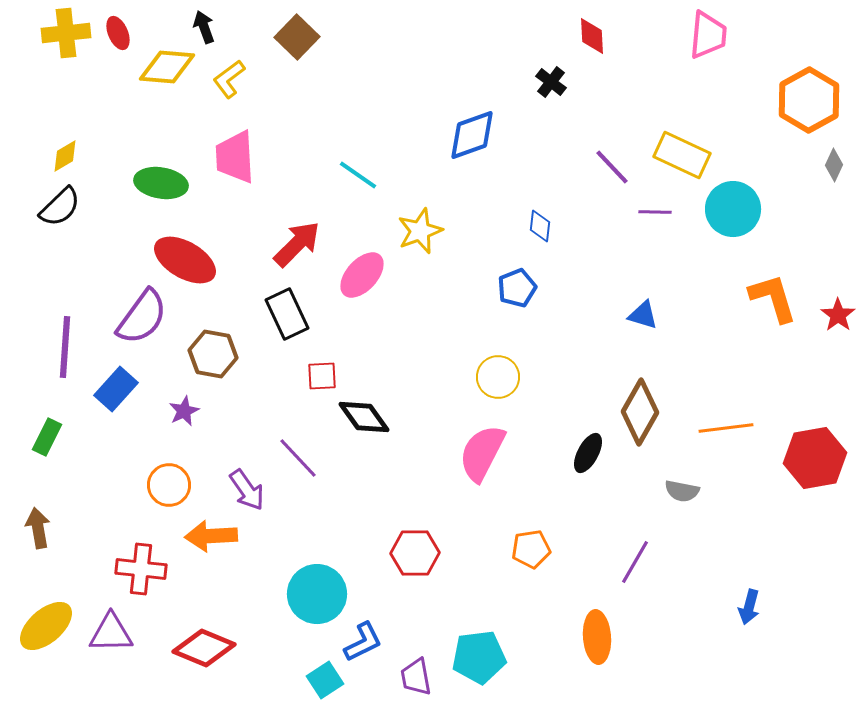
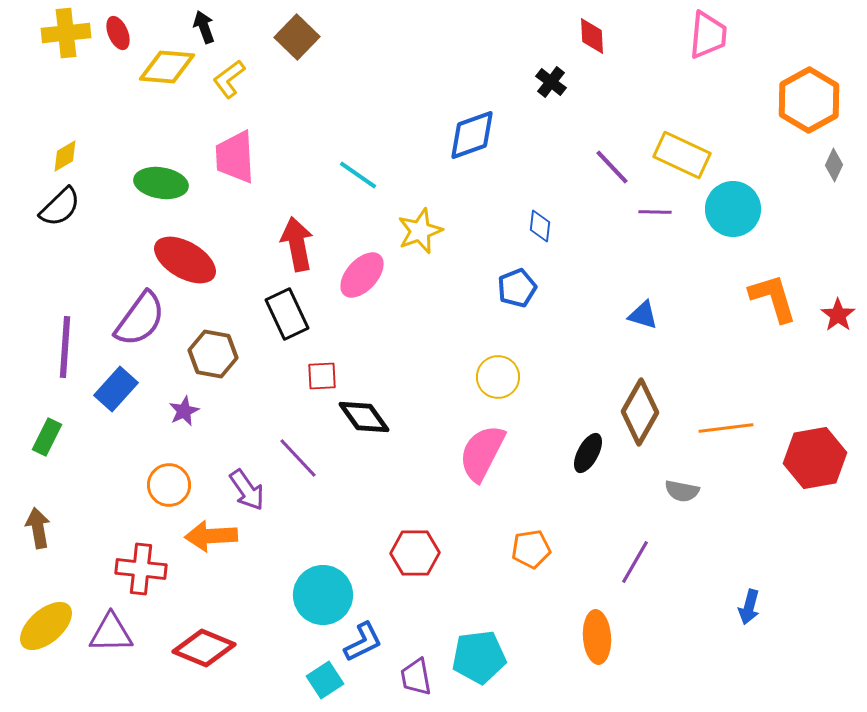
red arrow at (297, 244): rotated 56 degrees counterclockwise
purple semicircle at (142, 317): moved 2 px left, 2 px down
cyan circle at (317, 594): moved 6 px right, 1 px down
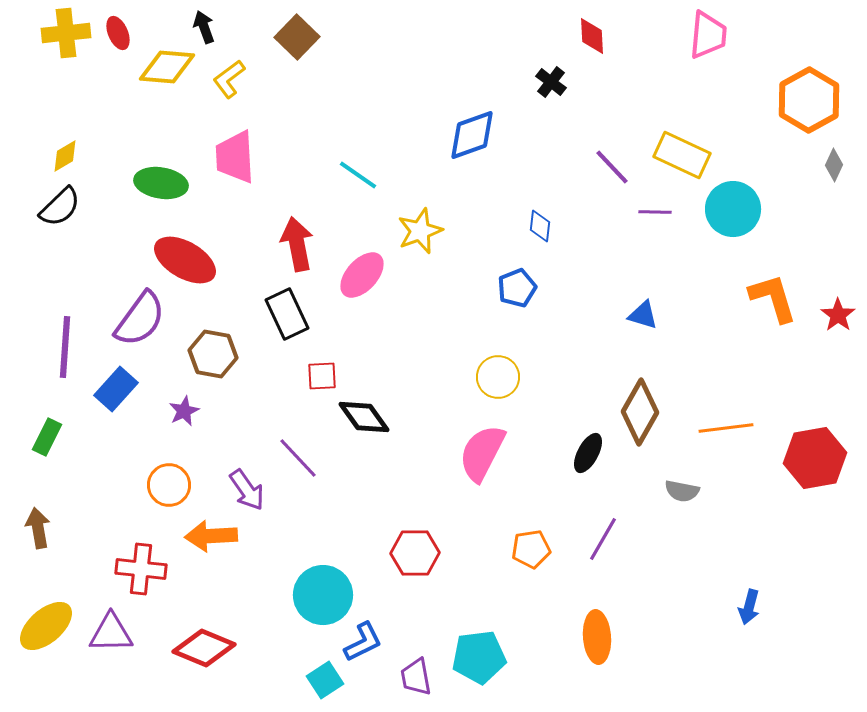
purple line at (635, 562): moved 32 px left, 23 px up
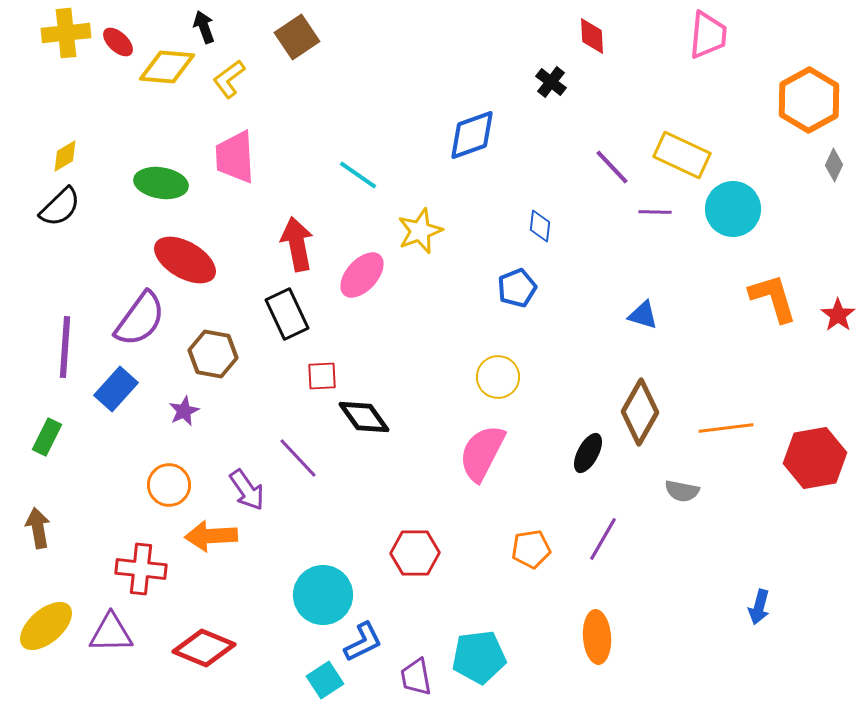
red ellipse at (118, 33): moved 9 px down; rotated 24 degrees counterclockwise
brown square at (297, 37): rotated 12 degrees clockwise
blue arrow at (749, 607): moved 10 px right
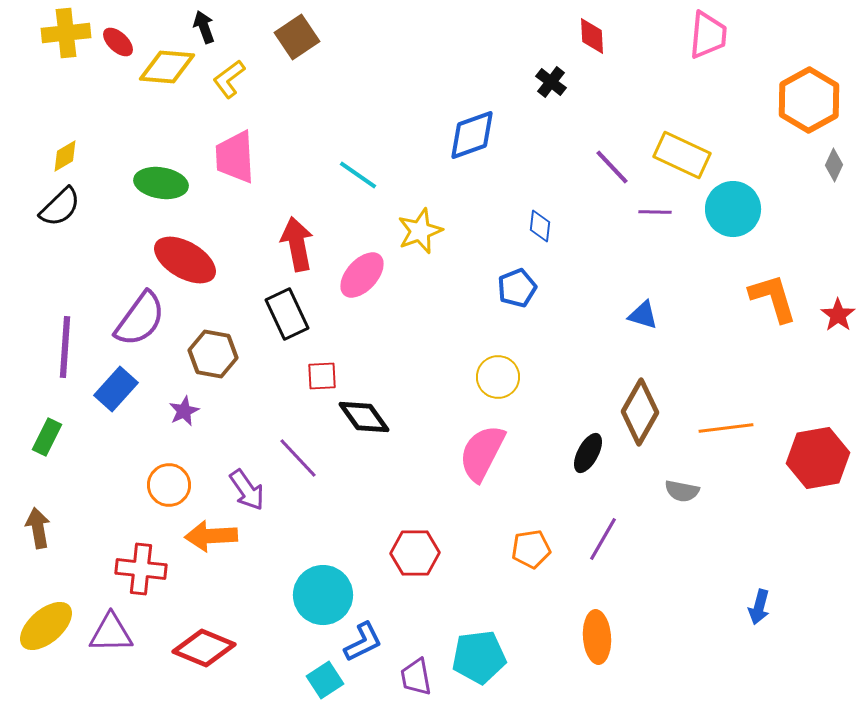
red hexagon at (815, 458): moved 3 px right
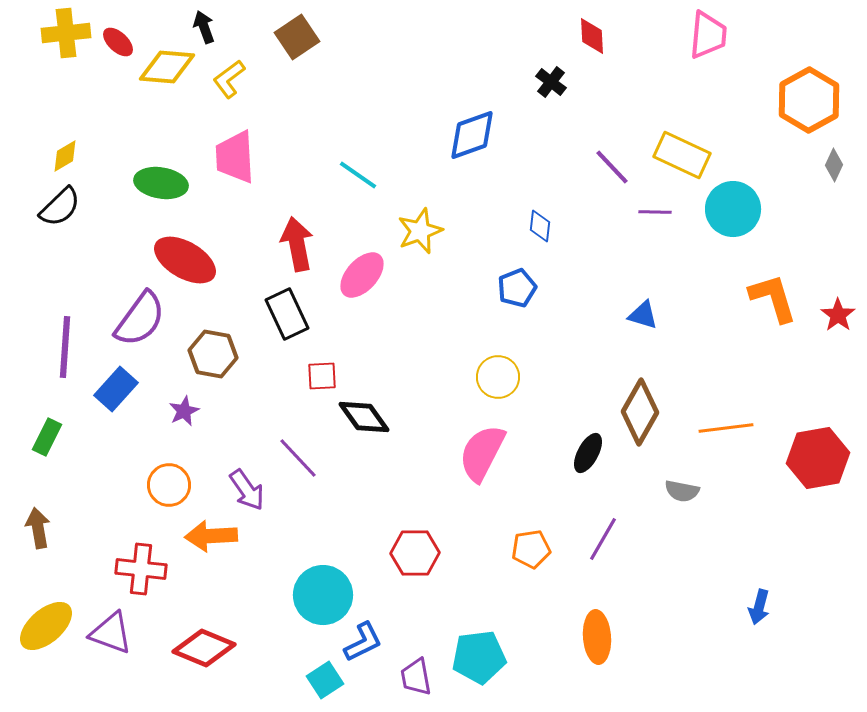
purple triangle at (111, 633): rotated 21 degrees clockwise
